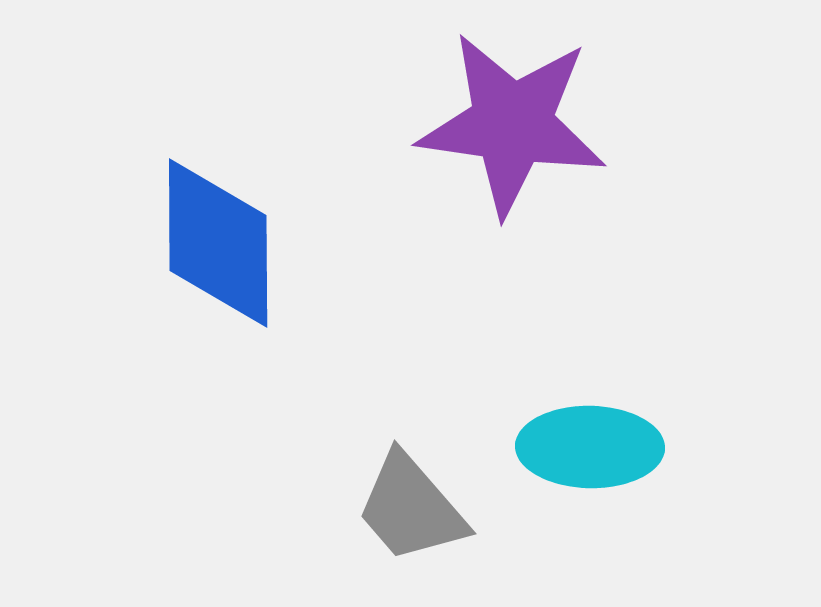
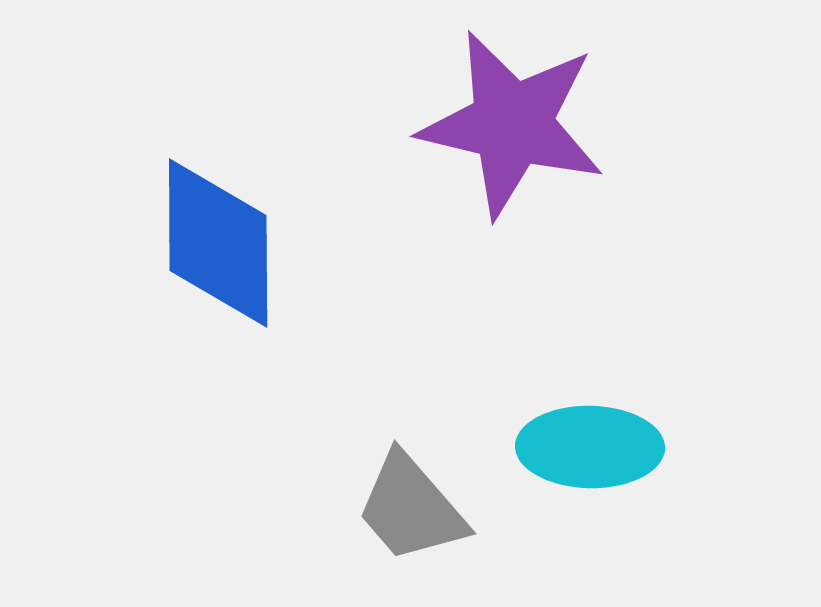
purple star: rotated 5 degrees clockwise
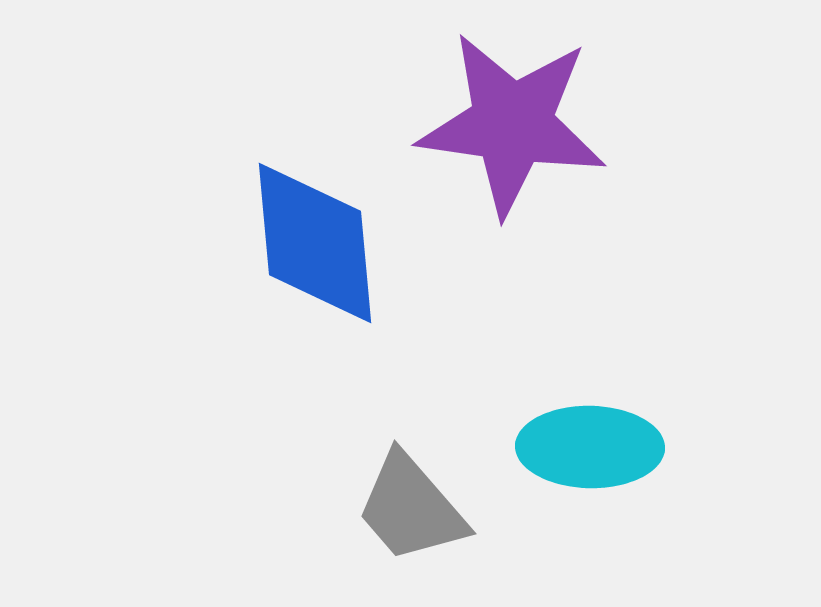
purple star: rotated 5 degrees counterclockwise
blue diamond: moved 97 px right; rotated 5 degrees counterclockwise
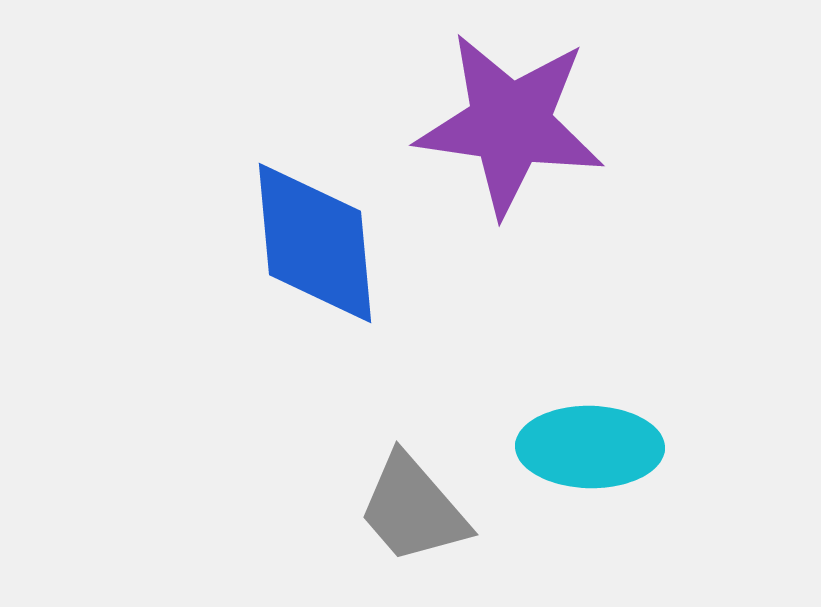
purple star: moved 2 px left
gray trapezoid: moved 2 px right, 1 px down
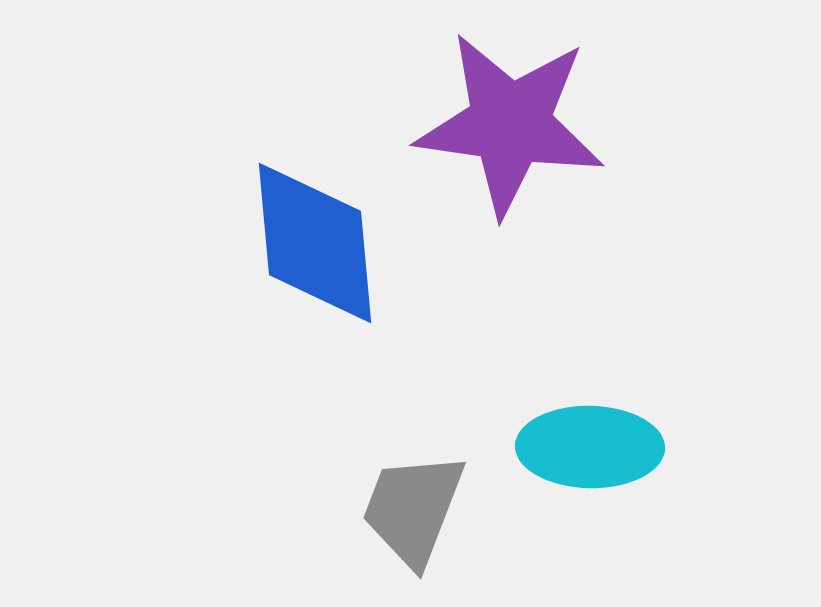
gray trapezoid: rotated 62 degrees clockwise
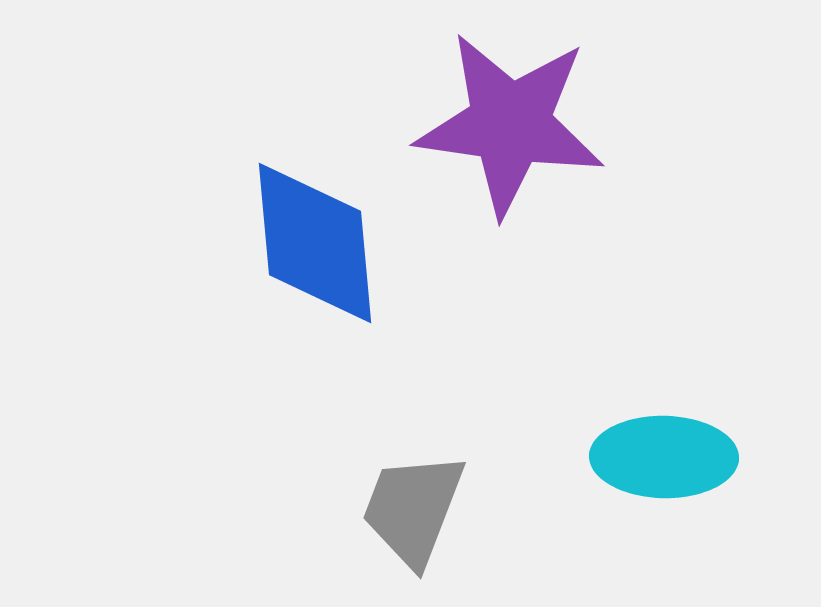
cyan ellipse: moved 74 px right, 10 px down
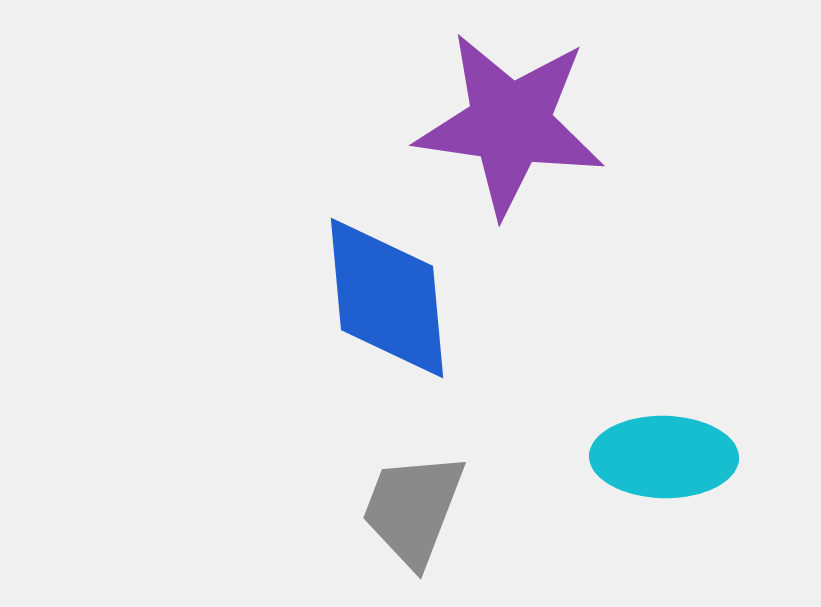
blue diamond: moved 72 px right, 55 px down
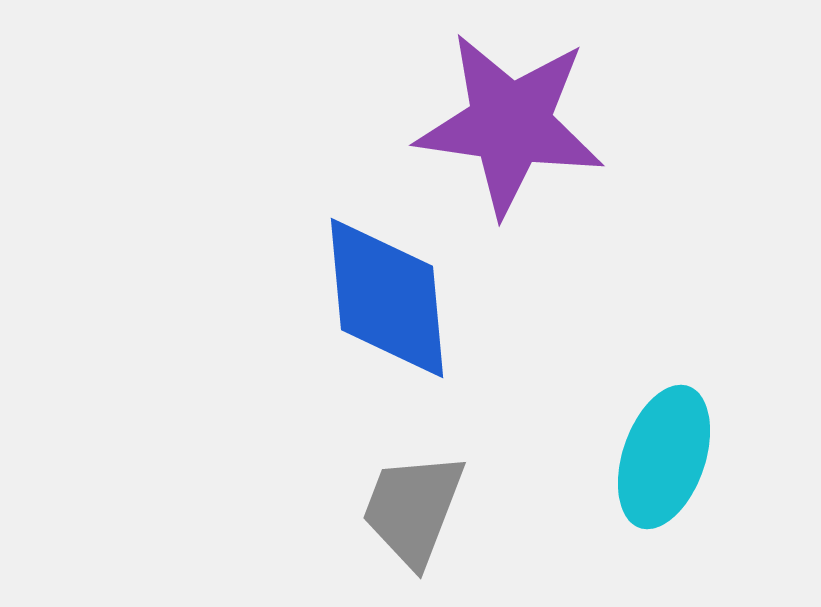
cyan ellipse: rotated 72 degrees counterclockwise
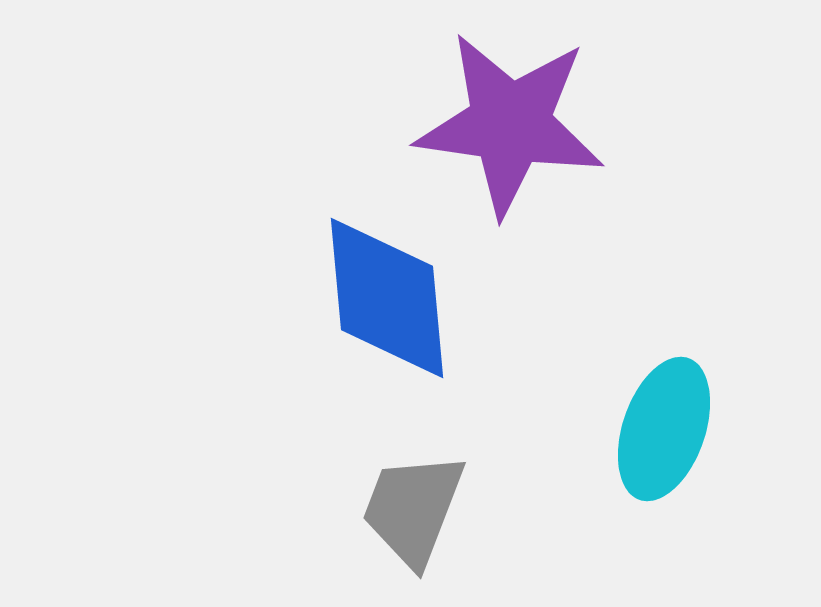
cyan ellipse: moved 28 px up
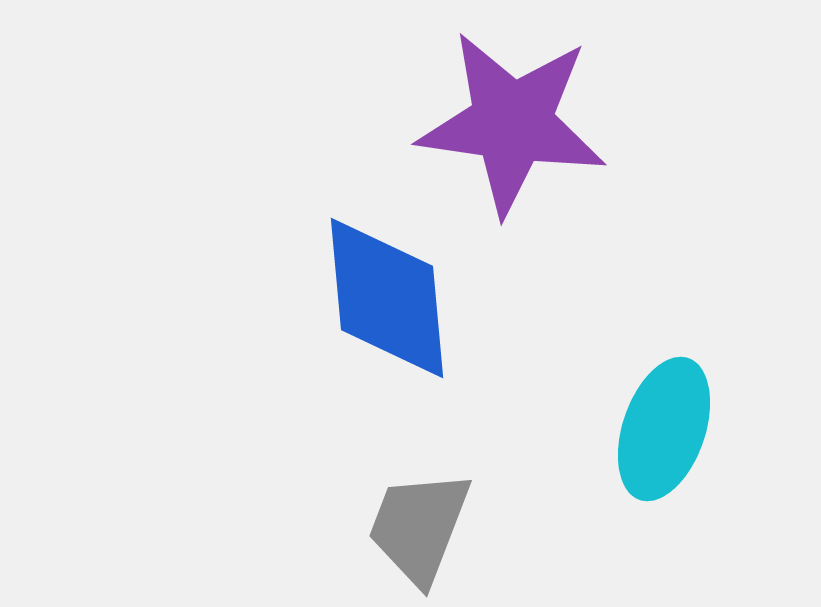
purple star: moved 2 px right, 1 px up
gray trapezoid: moved 6 px right, 18 px down
